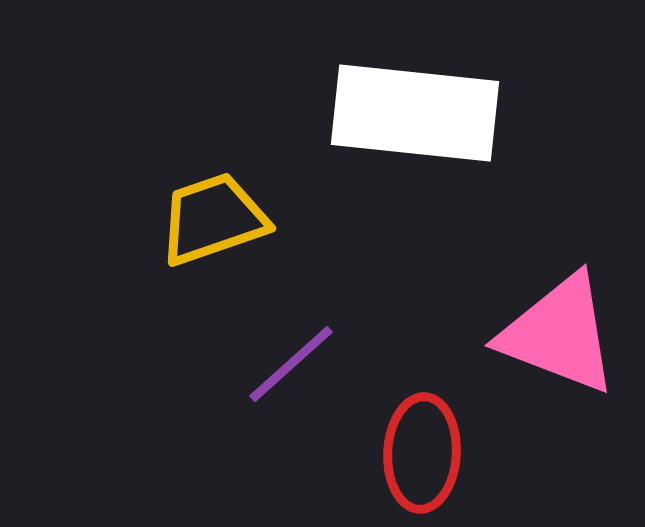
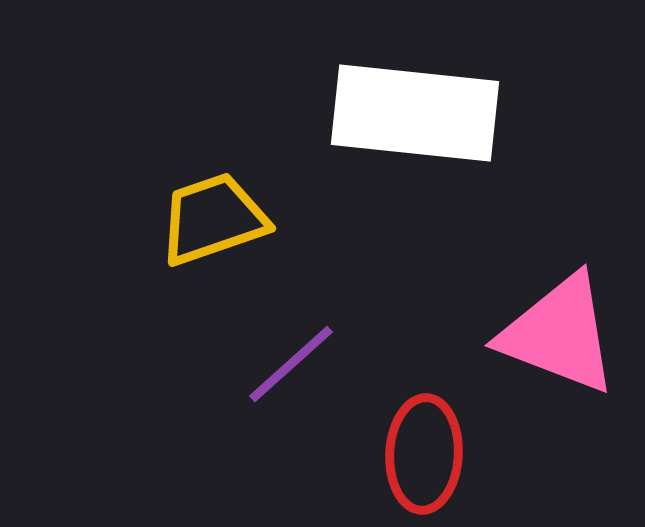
red ellipse: moved 2 px right, 1 px down
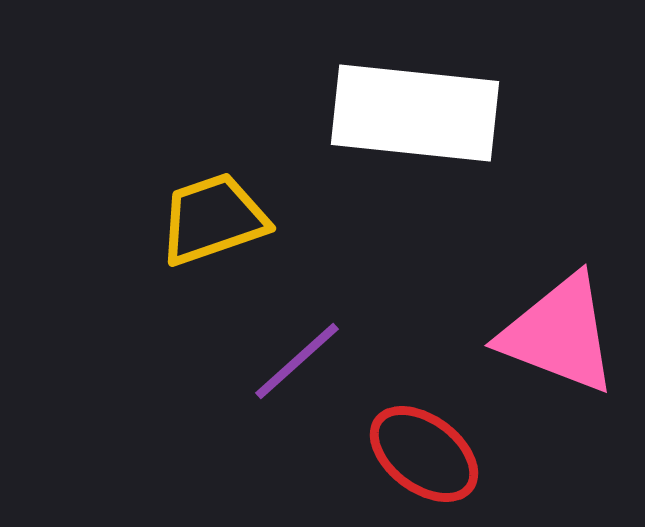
purple line: moved 6 px right, 3 px up
red ellipse: rotated 56 degrees counterclockwise
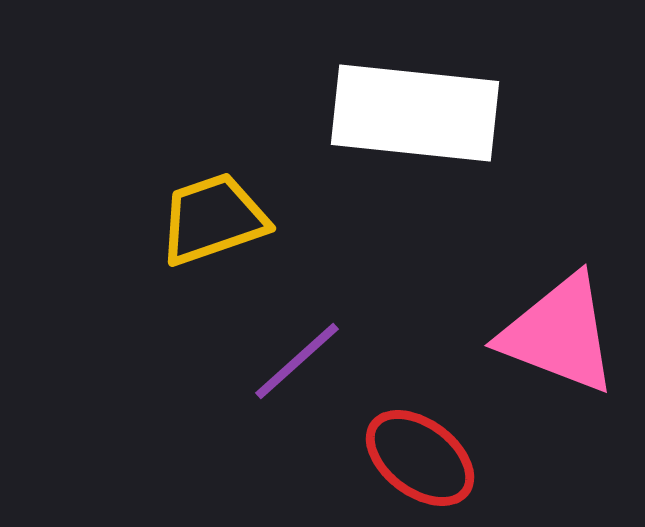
red ellipse: moved 4 px left, 4 px down
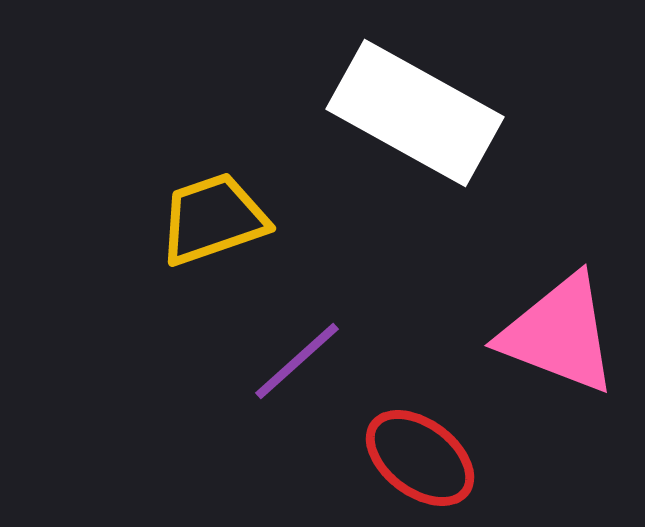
white rectangle: rotated 23 degrees clockwise
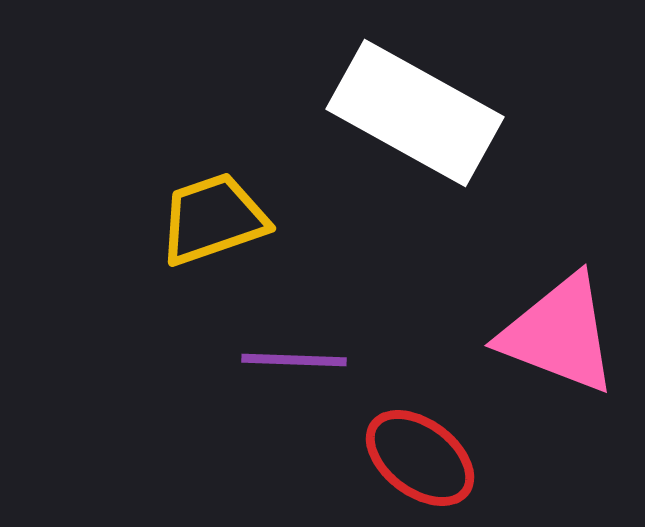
purple line: moved 3 px left, 1 px up; rotated 44 degrees clockwise
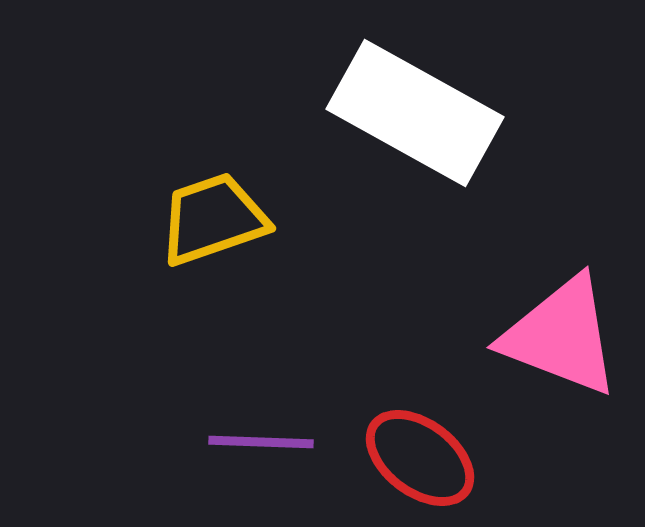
pink triangle: moved 2 px right, 2 px down
purple line: moved 33 px left, 82 px down
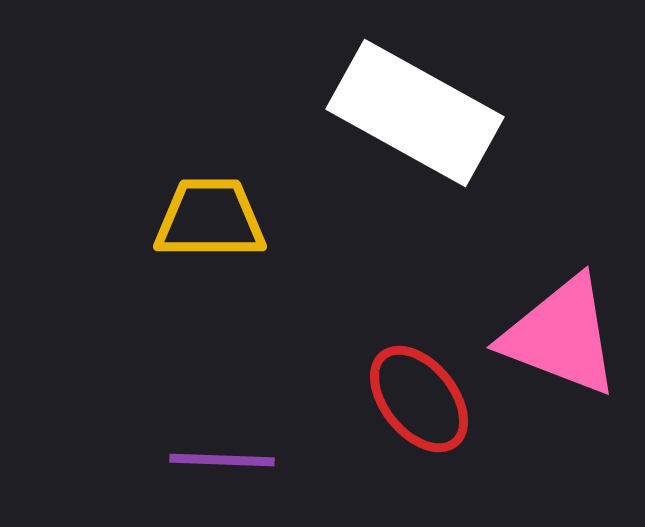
yellow trapezoid: moved 3 px left; rotated 19 degrees clockwise
purple line: moved 39 px left, 18 px down
red ellipse: moved 1 px left, 59 px up; rotated 14 degrees clockwise
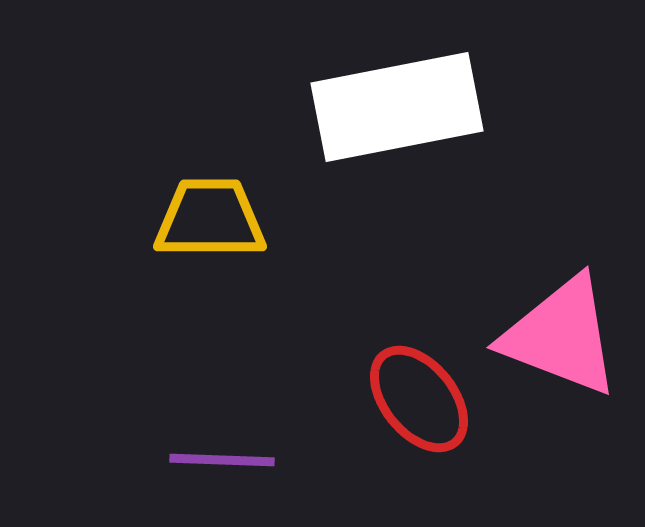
white rectangle: moved 18 px left, 6 px up; rotated 40 degrees counterclockwise
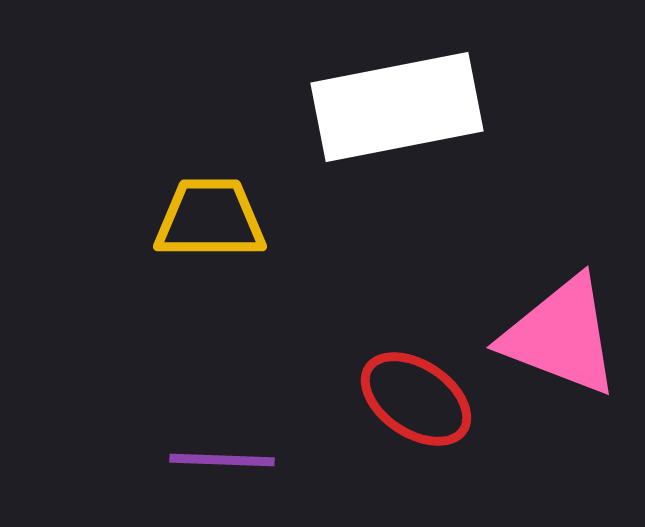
red ellipse: moved 3 px left; rotated 17 degrees counterclockwise
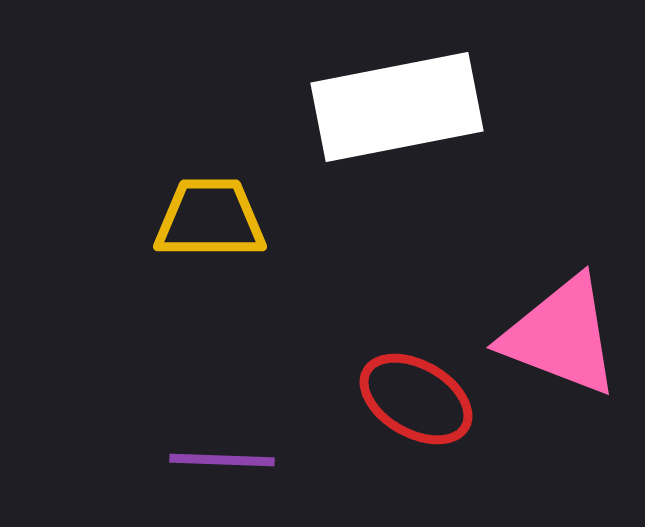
red ellipse: rotated 4 degrees counterclockwise
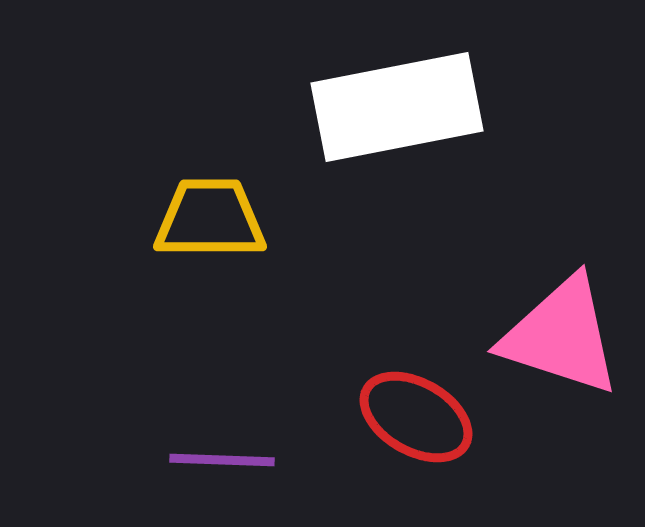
pink triangle: rotated 3 degrees counterclockwise
red ellipse: moved 18 px down
